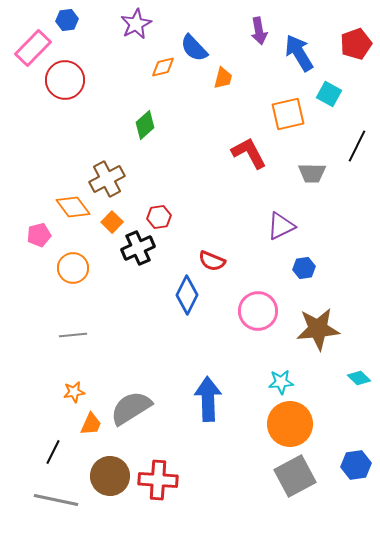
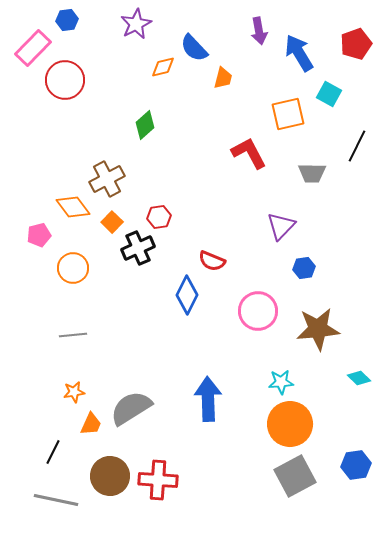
purple triangle at (281, 226): rotated 20 degrees counterclockwise
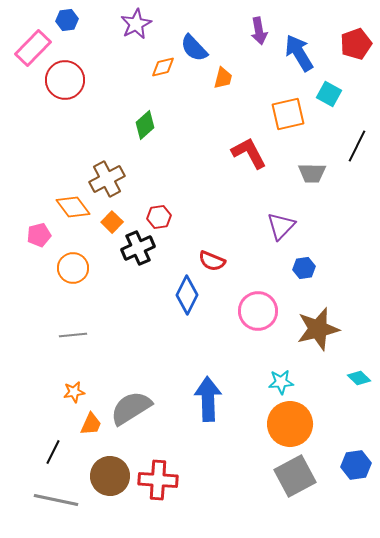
brown star at (318, 329): rotated 9 degrees counterclockwise
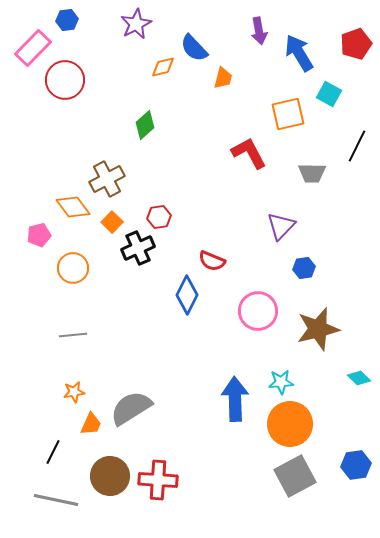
blue arrow at (208, 399): moved 27 px right
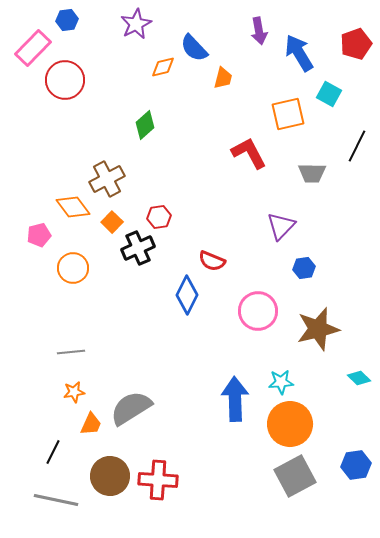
gray line at (73, 335): moved 2 px left, 17 px down
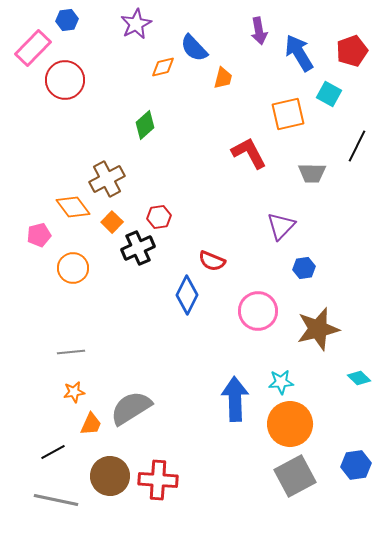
red pentagon at (356, 44): moved 4 px left, 7 px down
black line at (53, 452): rotated 35 degrees clockwise
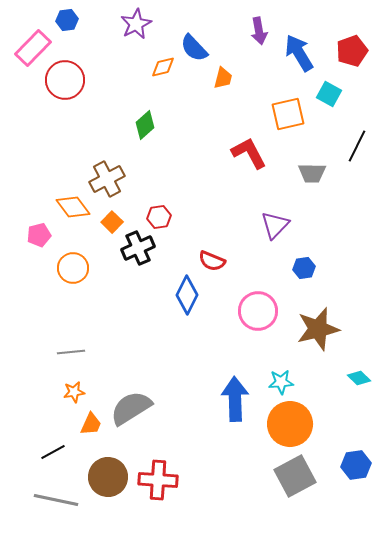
purple triangle at (281, 226): moved 6 px left, 1 px up
brown circle at (110, 476): moved 2 px left, 1 px down
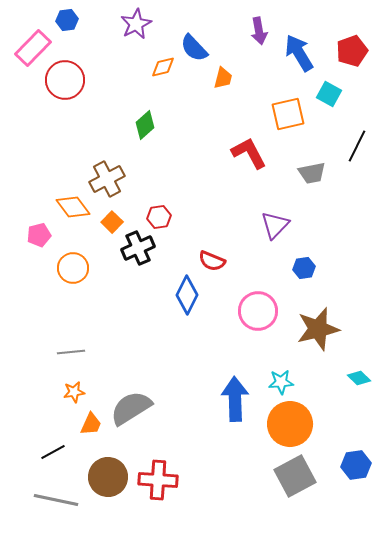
gray trapezoid at (312, 173): rotated 12 degrees counterclockwise
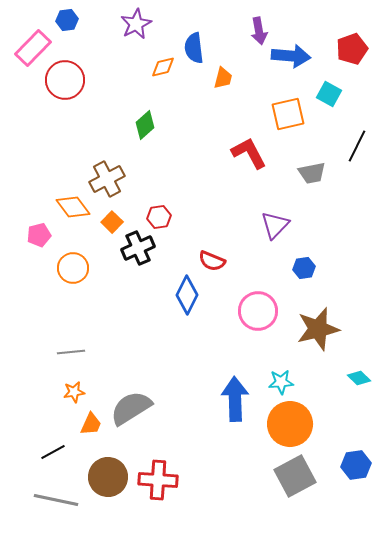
blue semicircle at (194, 48): rotated 36 degrees clockwise
red pentagon at (352, 51): moved 2 px up
blue arrow at (299, 53): moved 8 px left, 3 px down; rotated 126 degrees clockwise
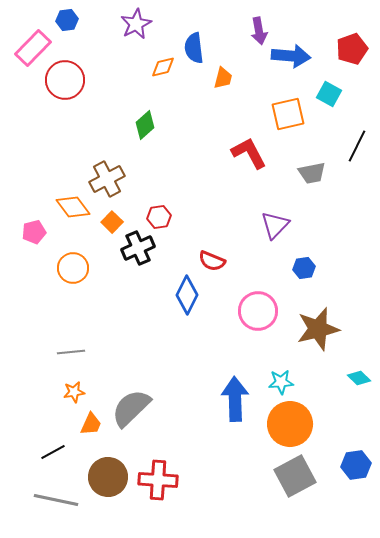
pink pentagon at (39, 235): moved 5 px left, 3 px up
gray semicircle at (131, 408): rotated 12 degrees counterclockwise
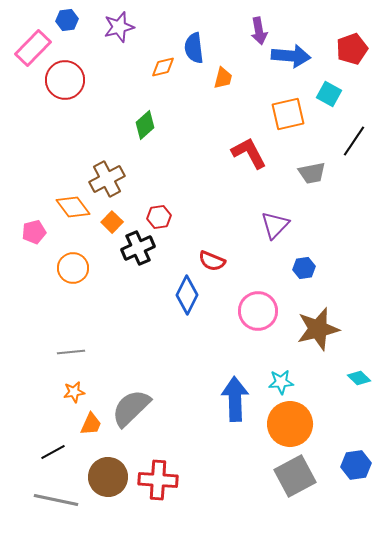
purple star at (136, 24): moved 17 px left, 3 px down; rotated 12 degrees clockwise
black line at (357, 146): moved 3 px left, 5 px up; rotated 8 degrees clockwise
